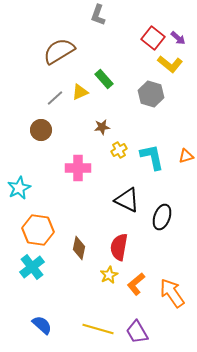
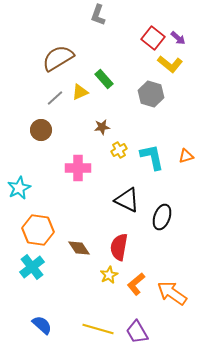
brown semicircle: moved 1 px left, 7 px down
brown diamond: rotated 45 degrees counterclockwise
orange arrow: rotated 20 degrees counterclockwise
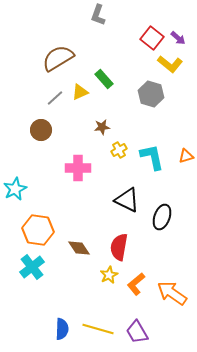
red square: moved 1 px left
cyan star: moved 4 px left, 1 px down
blue semicircle: moved 20 px right, 4 px down; rotated 50 degrees clockwise
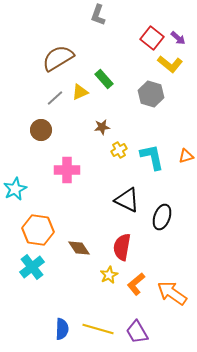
pink cross: moved 11 px left, 2 px down
red semicircle: moved 3 px right
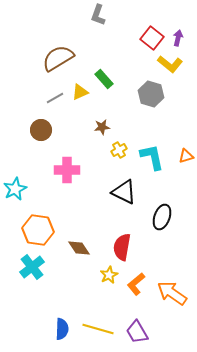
purple arrow: rotated 119 degrees counterclockwise
gray line: rotated 12 degrees clockwise
black triangle: moved 3 px left, 8 px up
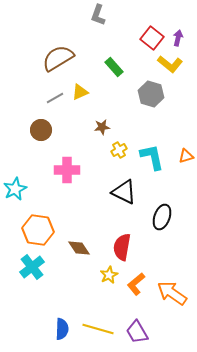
green rectangle: moved 10 px right, 12 px up
